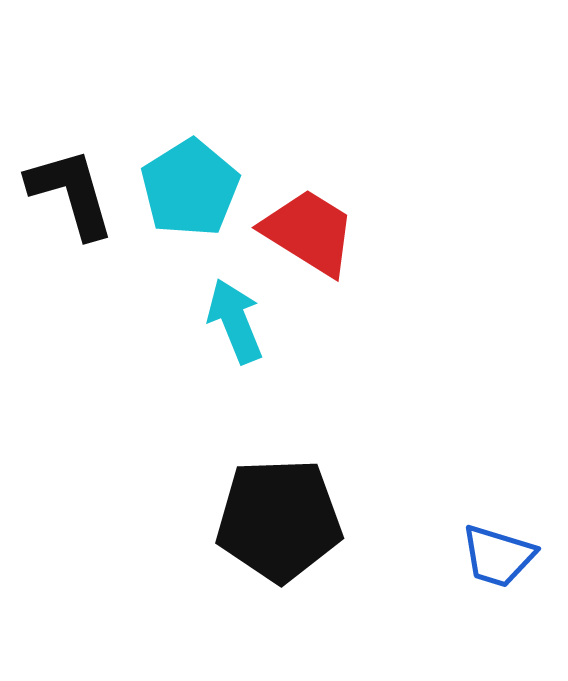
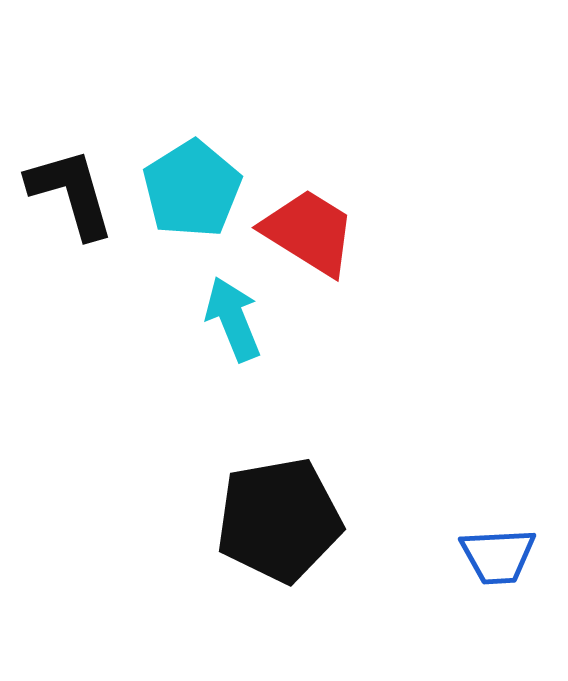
cyan pentagon: moved 2 px right, 1 px down
cyan arrow: moved 2 px left, 2 px up
black pentagon: rotated 8 degrees counterclockwise
blue trapezoid: rotated 20 degrees counterclockwise
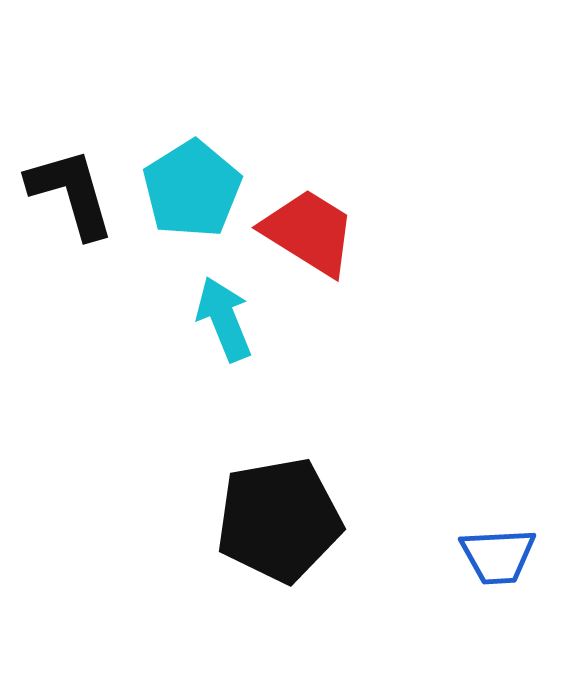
cyan arrow: moved 9 px left
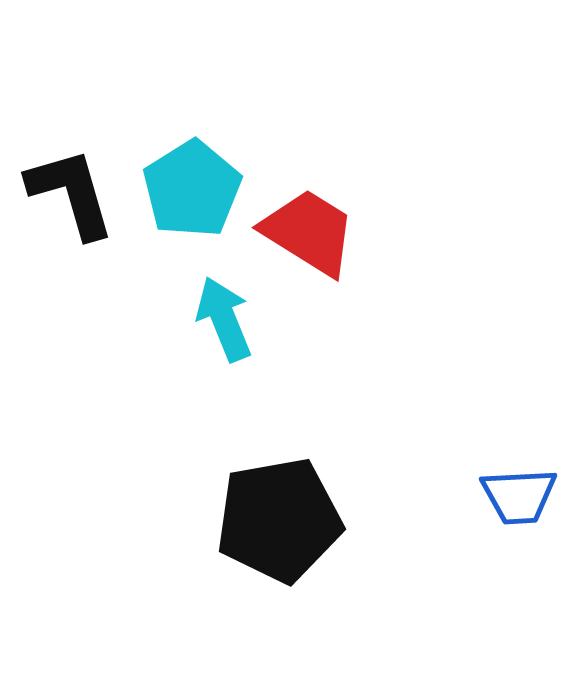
blue trapezoid: moved 21 px right, 60 px up
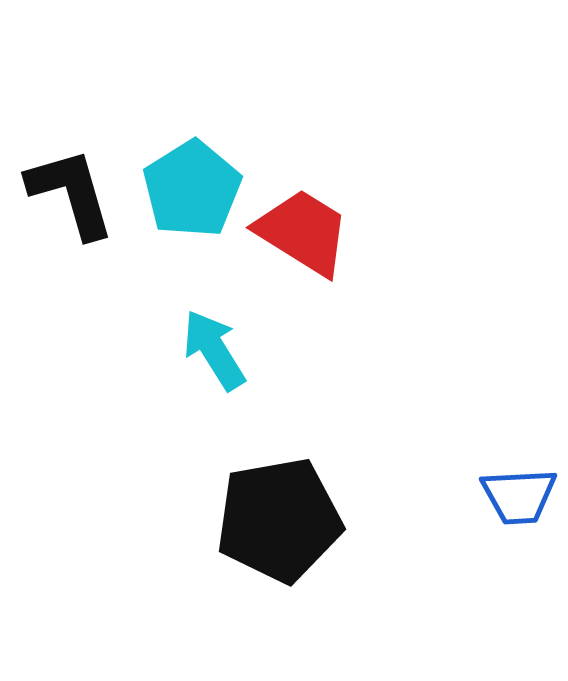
red trapezoid: moved 6 px left
cyan arrow: moved 10 px left, 31 px down; rotated 10 degrees counterclockwise
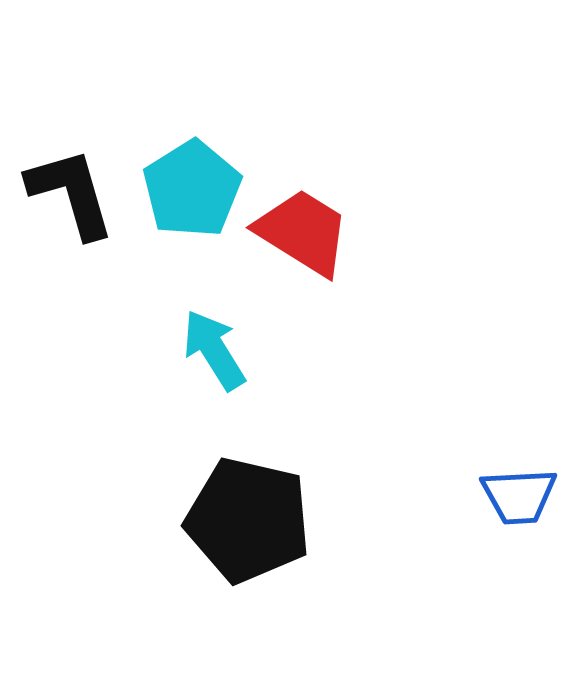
black pentagon: moved 31 px left; rotated 23 degrees clockwise
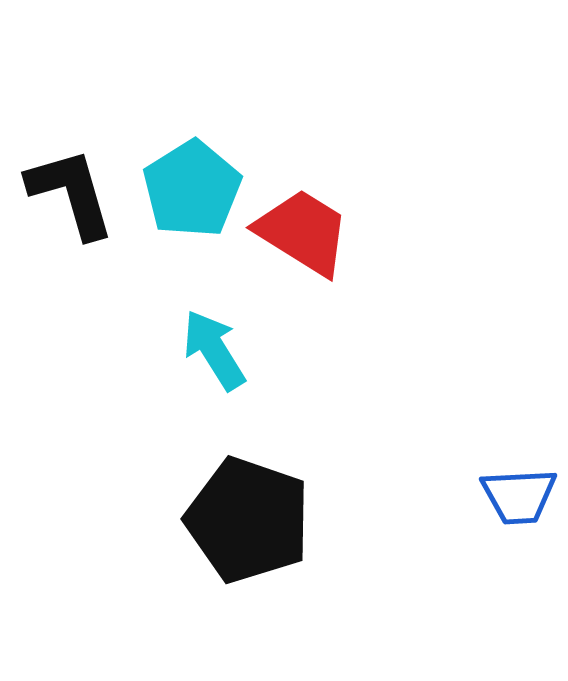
black pentagon: rotated 6 degrees clockwise
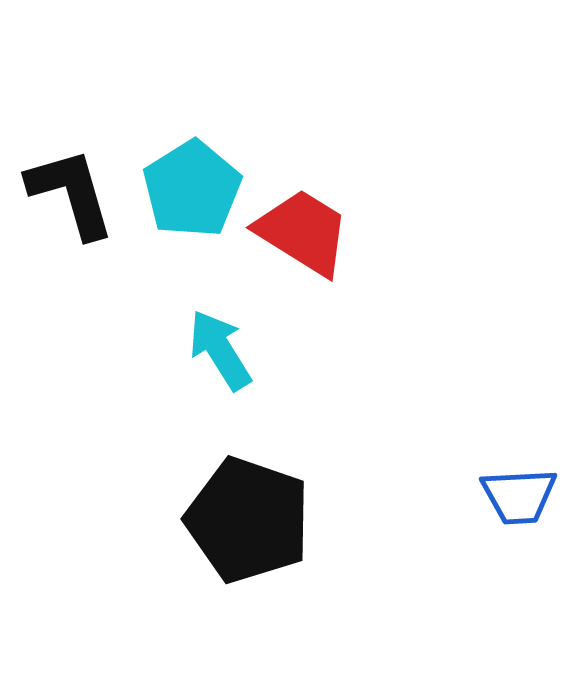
cyan arrow: moved 6 px right
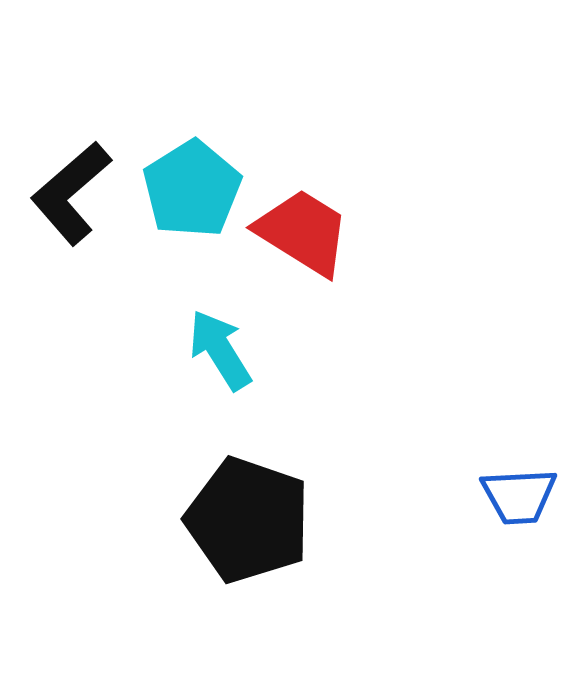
black L-shape: rotated 115 degrees counterclockwise
